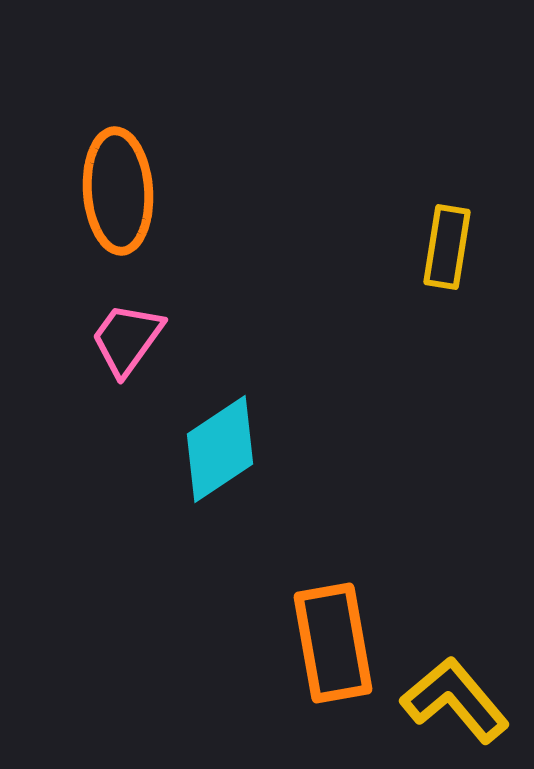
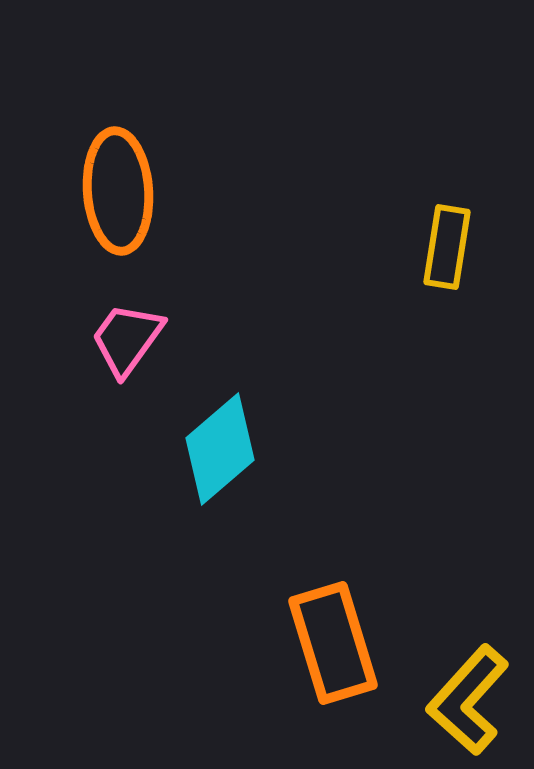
cyan diamond: rotated 7 degrees counterclockwise
orange rectangle: rotated 7 degrees counterclockwise
yellow L-shape: moved 13 px right; rotated 98 degrees counterclockwise
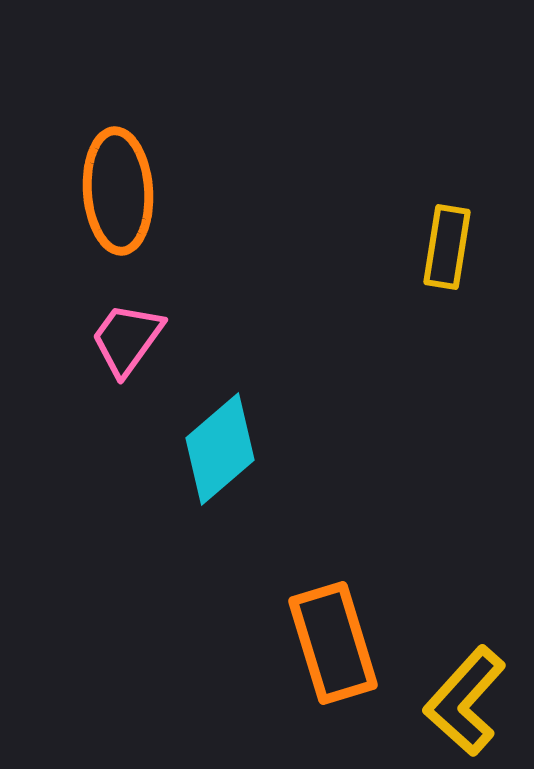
yellow L-shape: moved 3 px left, 1 px down
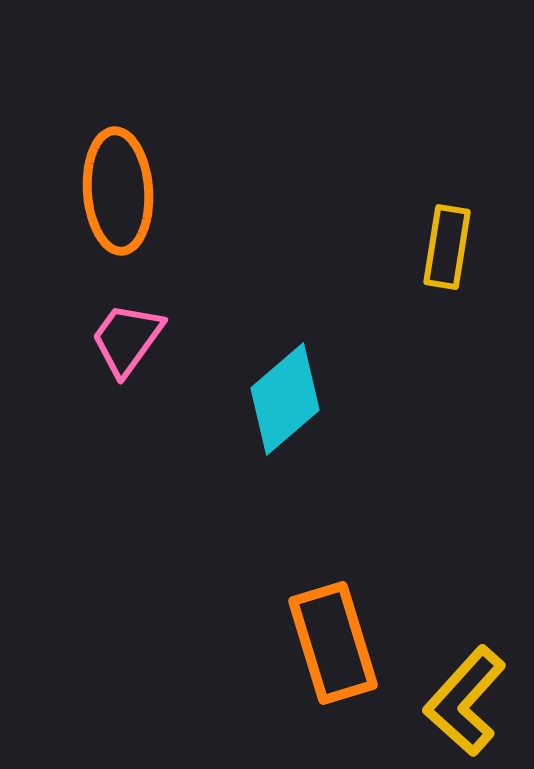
cyan diamond: moved 65 px right, 50 px up
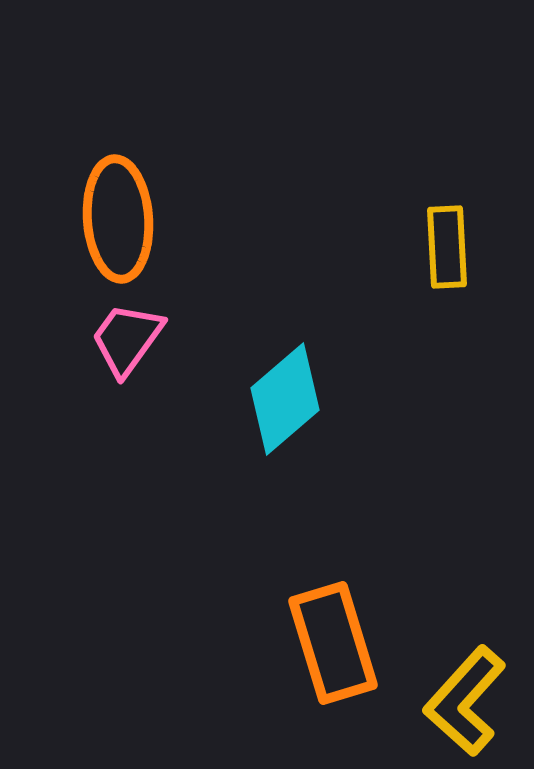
orange ellipse: moved 28 px down
yellow rectangle: rotated 12 degrees counterclockwise
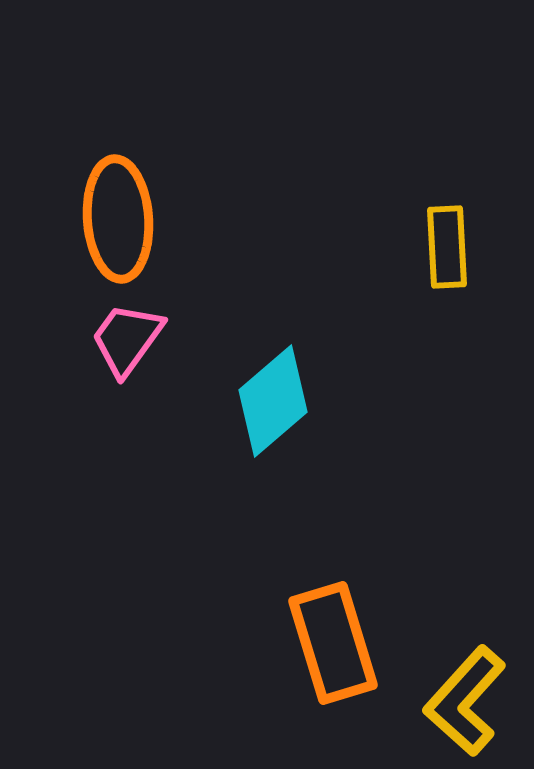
cyan diamond: moved 12 px left, 2 px down
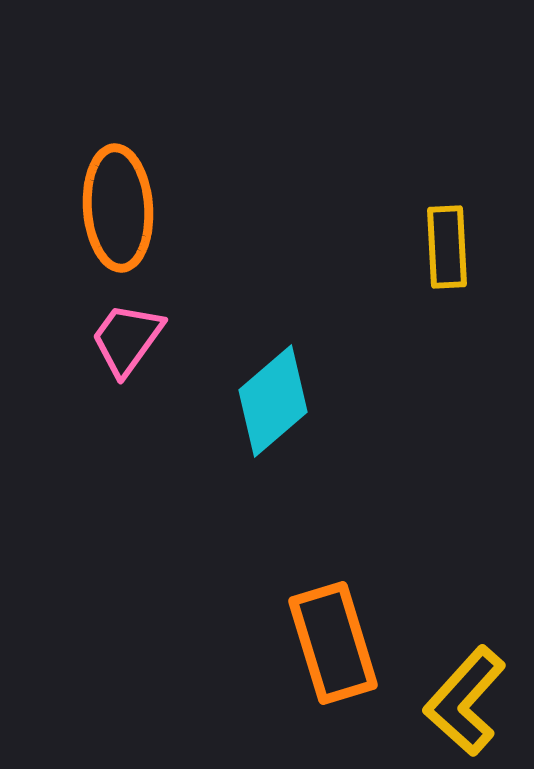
orange ellipse: moved 11 px up
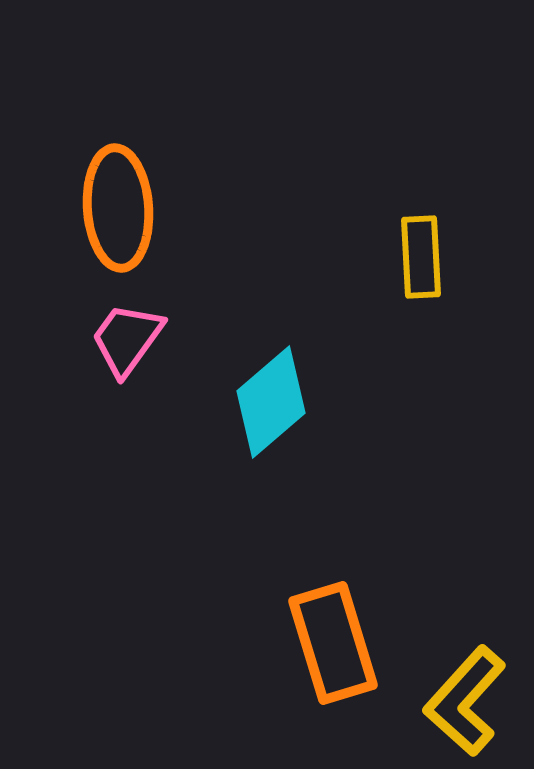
yellow rectangle: moved 26 px left, 10 px down
cyan diamond: moved 2 px left, 1 px down
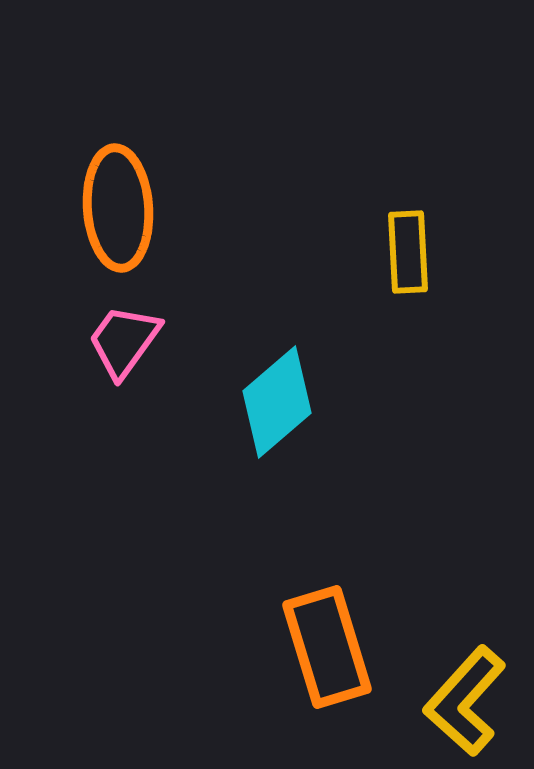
yellow rectangle: moved 13 px left, 5 px up
pink trapezoid: moved 3 px left, 2 px down
cyan diamond: moved 6 px right
orange rectangle: moved 6 px left, 4 px down
